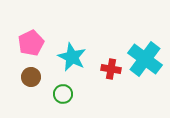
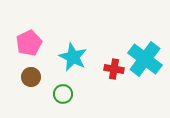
pink pentagon: moved 2 px left
cyan star: moved 1 px right
red cross: moved 3 px right
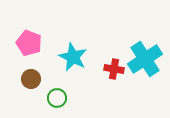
pink pentagon: rotated 25 degrees counterclockwise
cyan cross: rotated 20 degrees clockwise
brown circle: moved 2 px down
green circle: moved 6 px left, 4 px down
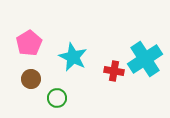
pink pentagon: rotated 20 degrees clockwise
red cross: moved 2 px down
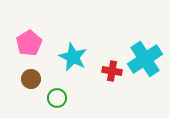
red cross: moved 2 px left
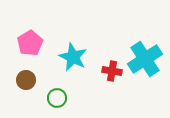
pink pentagon: moved 1 px right
brown circle: moved 5 px left, 1 px down
